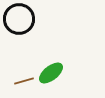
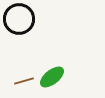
green ellipse: moved 1 px right, 4 px down
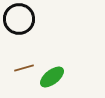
brown line: moved 13 px up
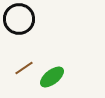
brown line: rotated 18 degrees counterclockwise
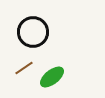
black circle: moved 14 px right, 13 px down
